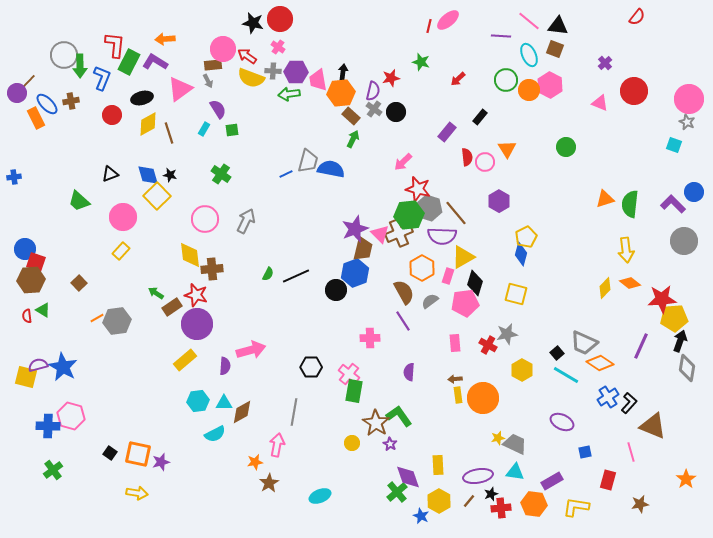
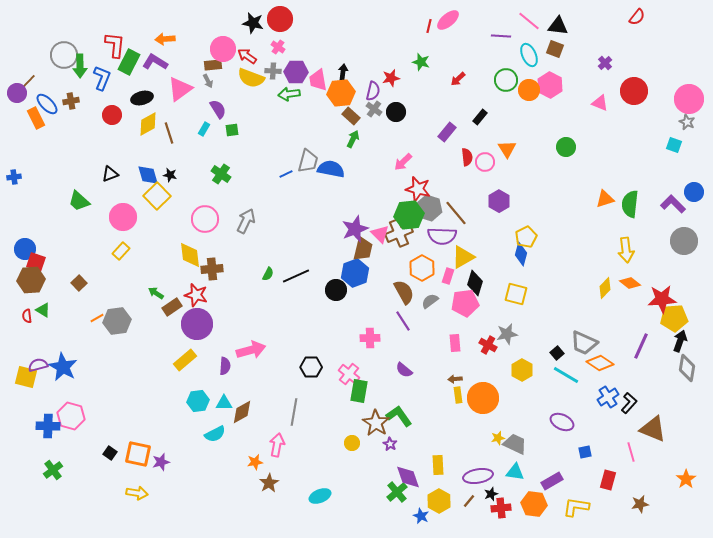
purple semicircle at (409, 372): moved 5 px left, 2 px up; rotated 54 degrees counterclockwise
green rectangle at (354, 391): moved 5 px right
brown triangle at (653, 426): moved 3 px down
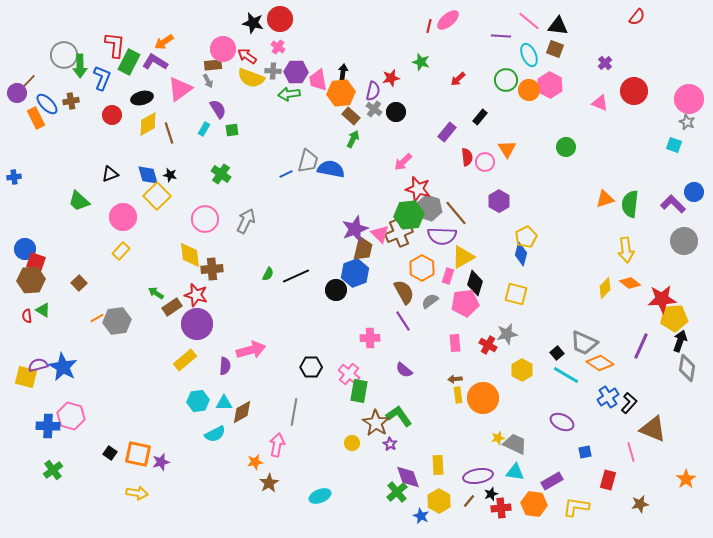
orange arrow at (165, 39): moved 1 px left, 3 px down; rotated 30 degrees counterclockwise
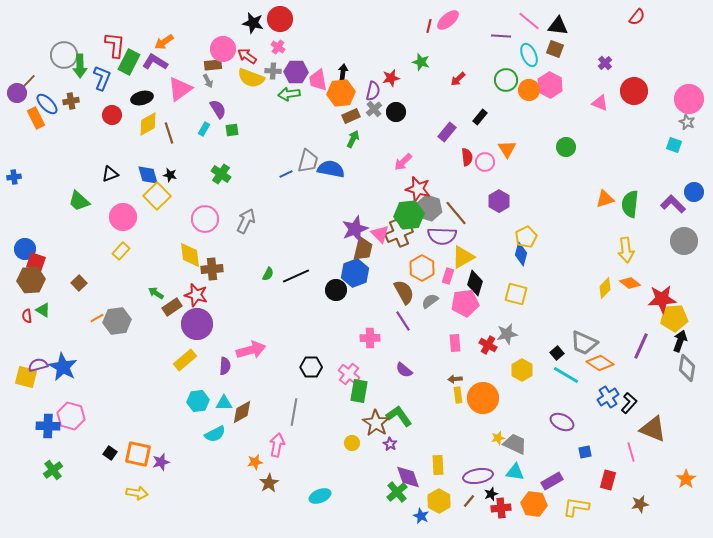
gray cross at (374, 109): rotated 14 degrees clockwise
brown rectangle at (351, 116): rotated 66 degrees counterclockwise
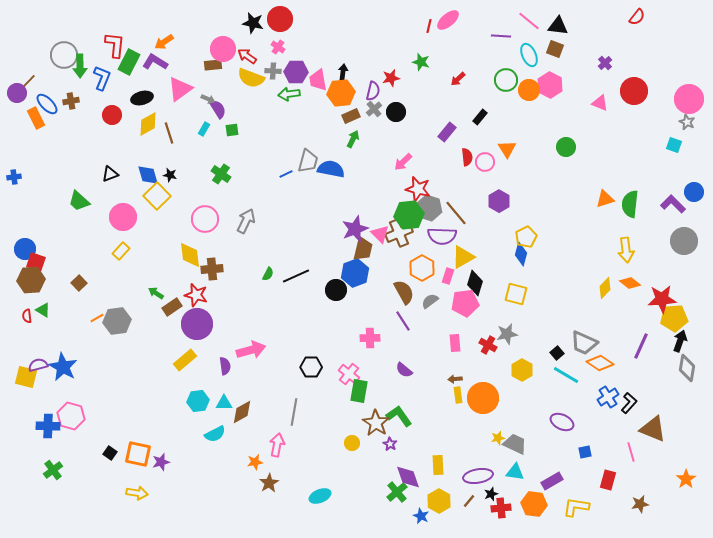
gray arrow at (208, 81): moved 18 px down; rotated 40 degrees counterclockwise
purple semicircle at (225, 366): rotated 12 degrees counterclockwise
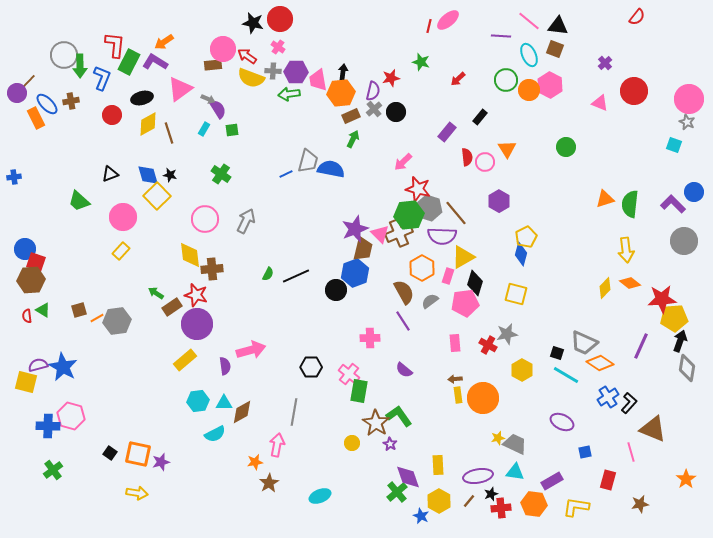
brown square at (79, 283): moved 27 px down; rotated 28 degrees clockwise
black square at (557, 353): rotated 32 degrees counterclockwise
yellow square at (26, 377): moved 5 px down
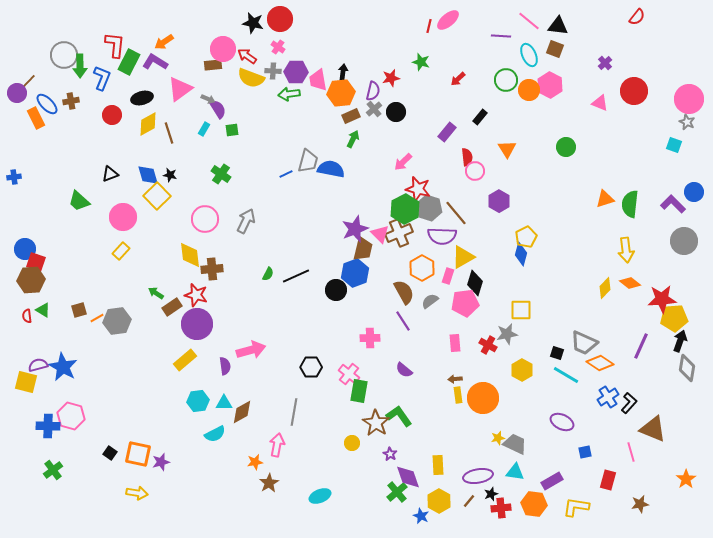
pink circle at (485, 162): moved 10 px left, 9 px down
green hexagon at (409, 215): moved 4 px left, 6 px up; rotated 20 degrees counterclockwise
yellow square at (516, 294): moved 5 px right, 16 px down; rotated 15 degrees counterclockwise
purple star at (390, 444): moved 10 px down
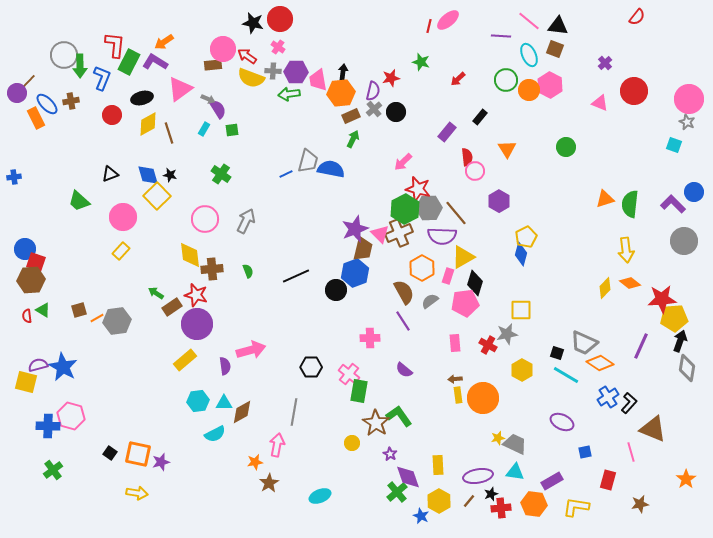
gray hexagon at (429, 208): rotated 20 degrees counterclockwise
green semicircle at (268, 274): moved 20 px left, 3 px up; rotated 48 degrees counterclockwise
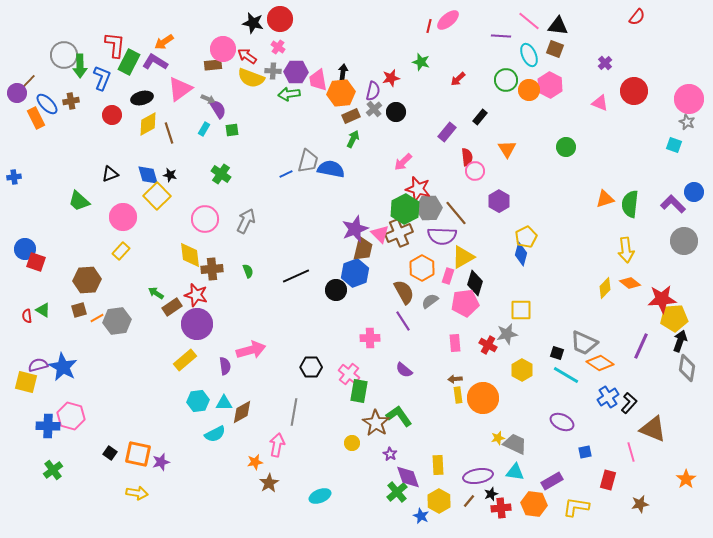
brown hexagon at (31, 280): moved 56 px right
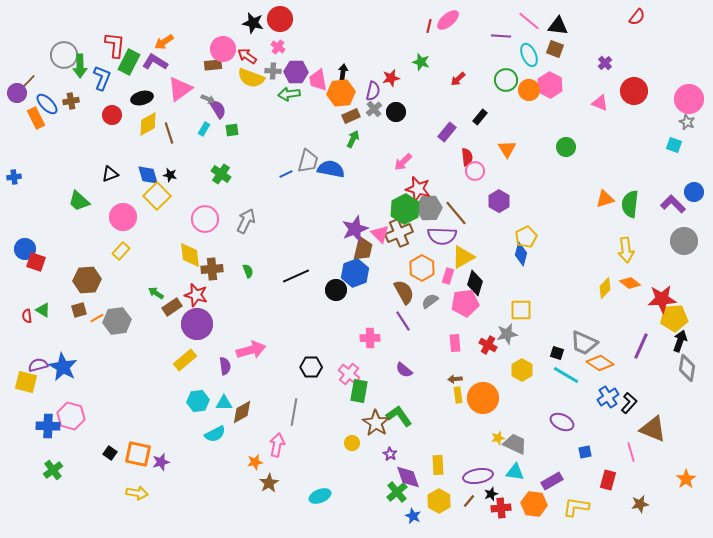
blue star at (421, 516): moved 8 px left
